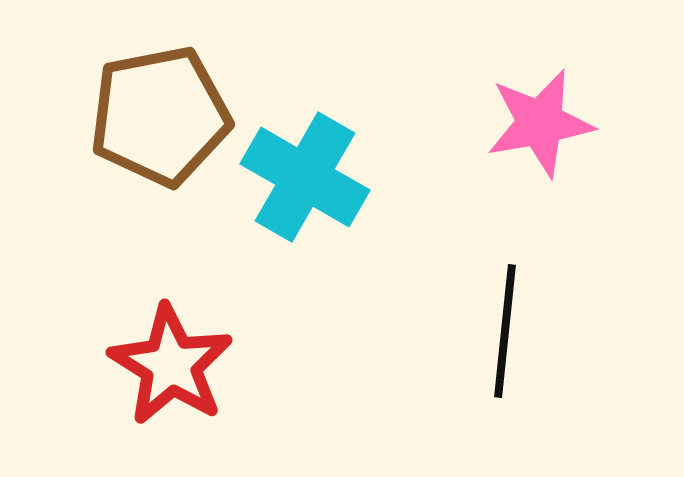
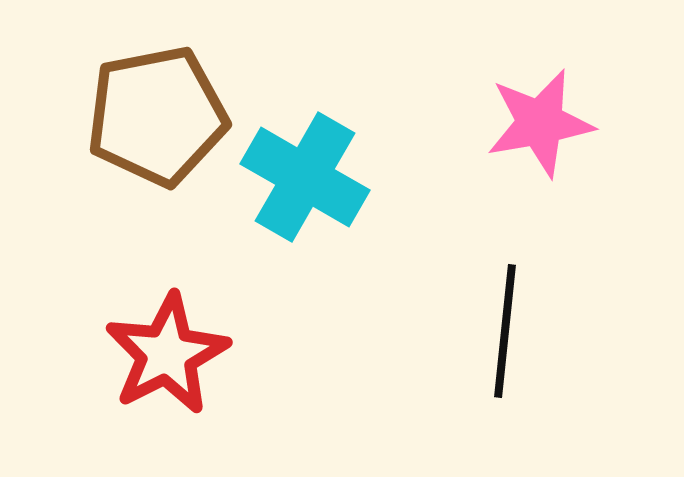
brown pentagon: moved 3 px left
red star: moved 4 px left, 11 px up; rotated 13 degrees clockwise
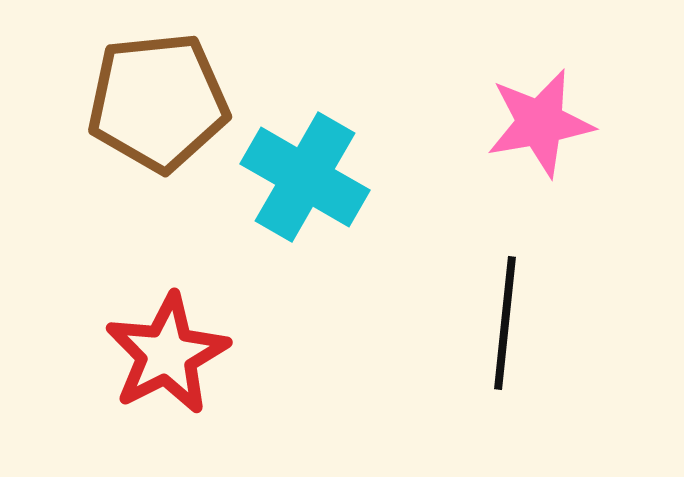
brown pentagon: moved 1 px right, 14 px up; rotated 5 degrees clockwise
black line: moved 8 px up
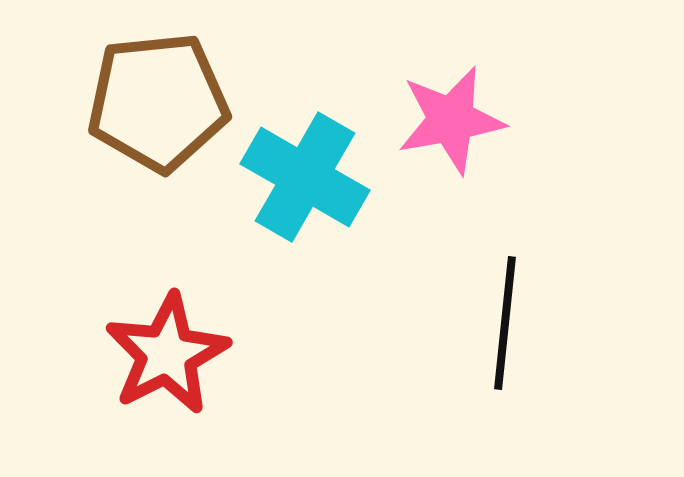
pink star: moved 89 px left, 3 px up
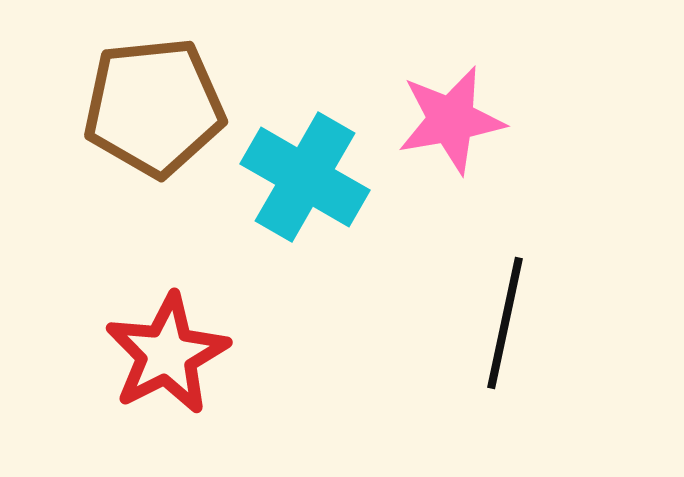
brown pentagon: moved 4 px left, 5 px down
black line: rotated 6 degrees clockwise
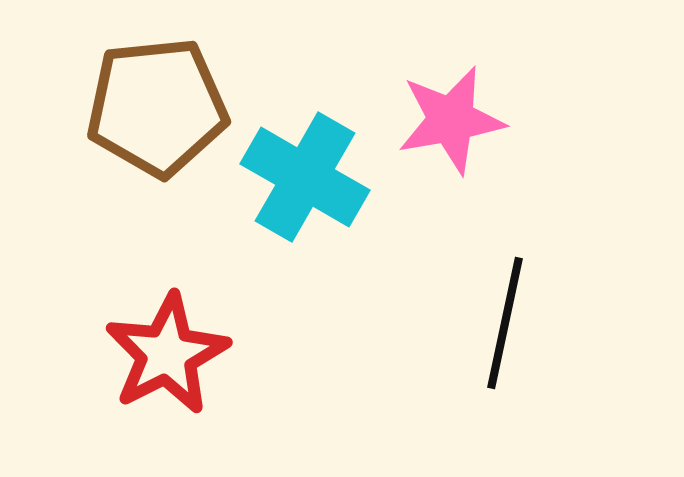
brown pentagon: moved 3 px right
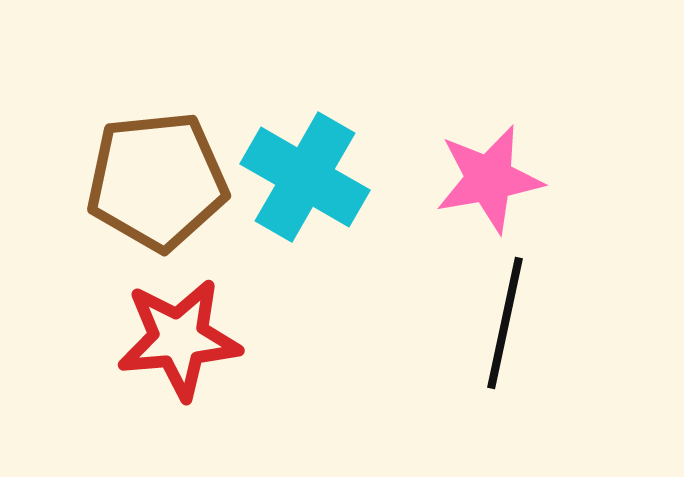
brown pentagon: moved 74 px down
pink star: moved 38 px right, 59 px down
red star: moved 12 px right, 15 px up; rotated 22 degrees clockwise
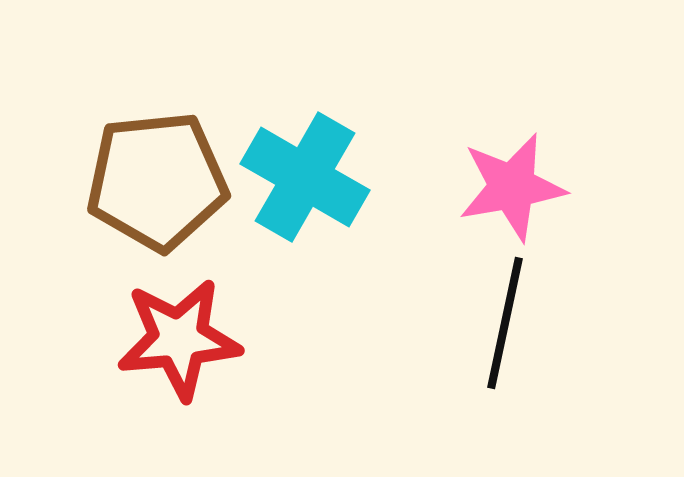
pink star: moved 23 px right, 8 px down
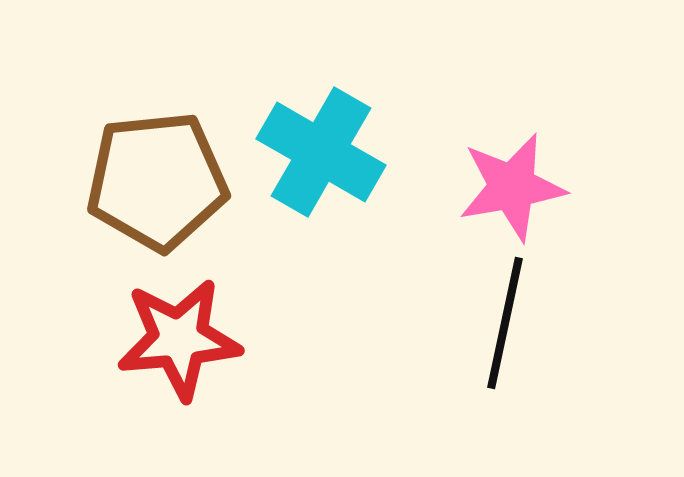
cyan cross: moved 16 px right, 25 px up
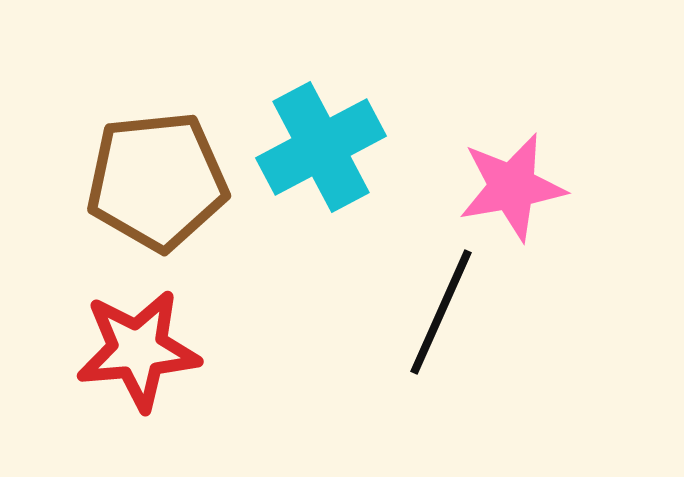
cyan cross: moved 5 px up; rotated 32 degrees clockwise
black line: moved 64 px left, 11 px up; rotated 12 degrees clockwise
red star: moved 41 px left, 11 px down
